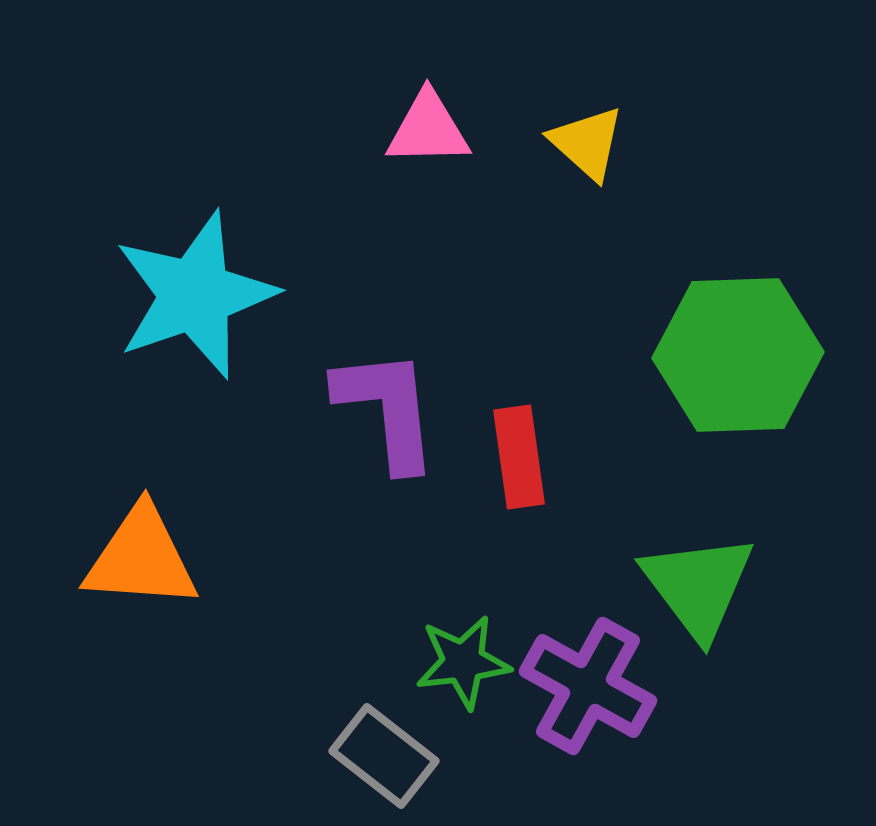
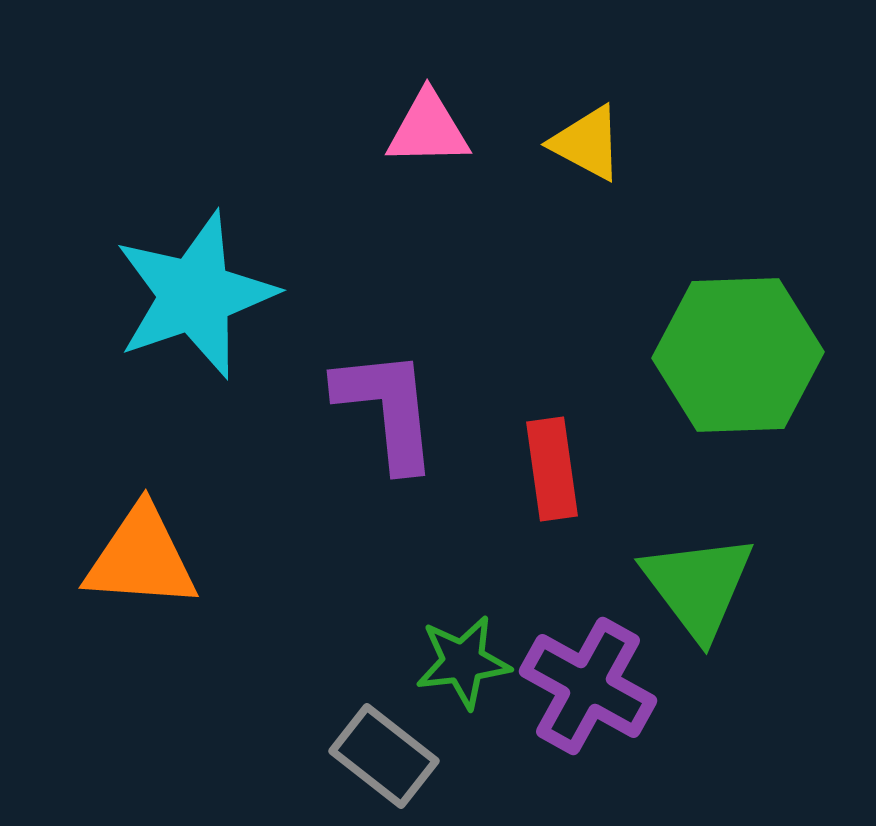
yellow triangle: rotated 14 degrees counterclockwise
red rectangle: moved 33 px right, 12 px down
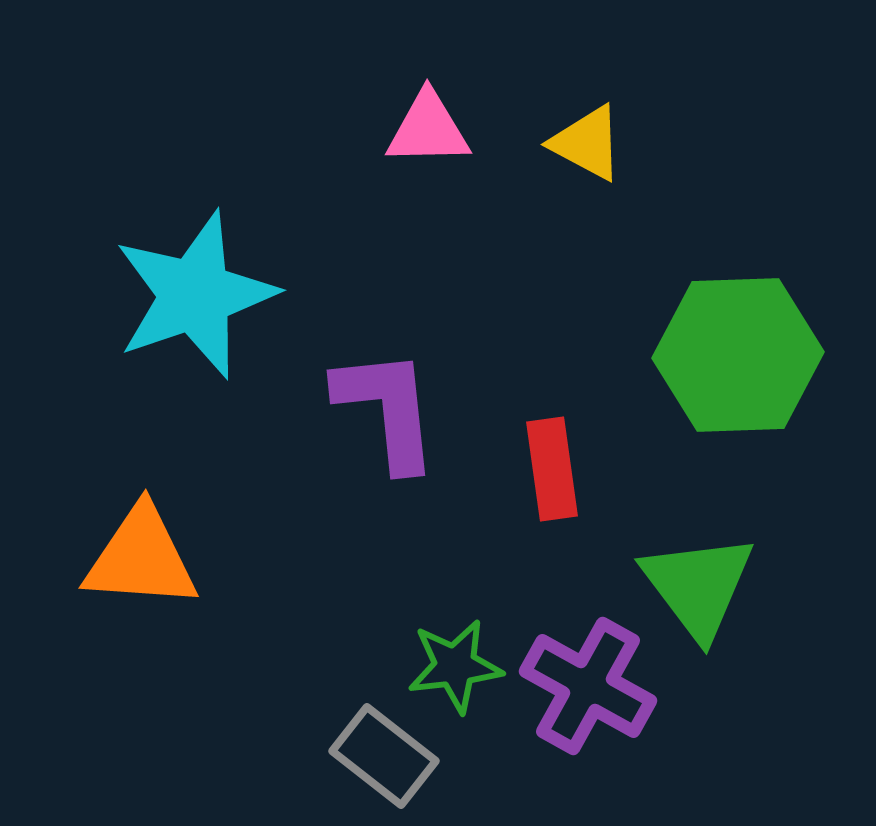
green star: moved 8 px left, 4 px down
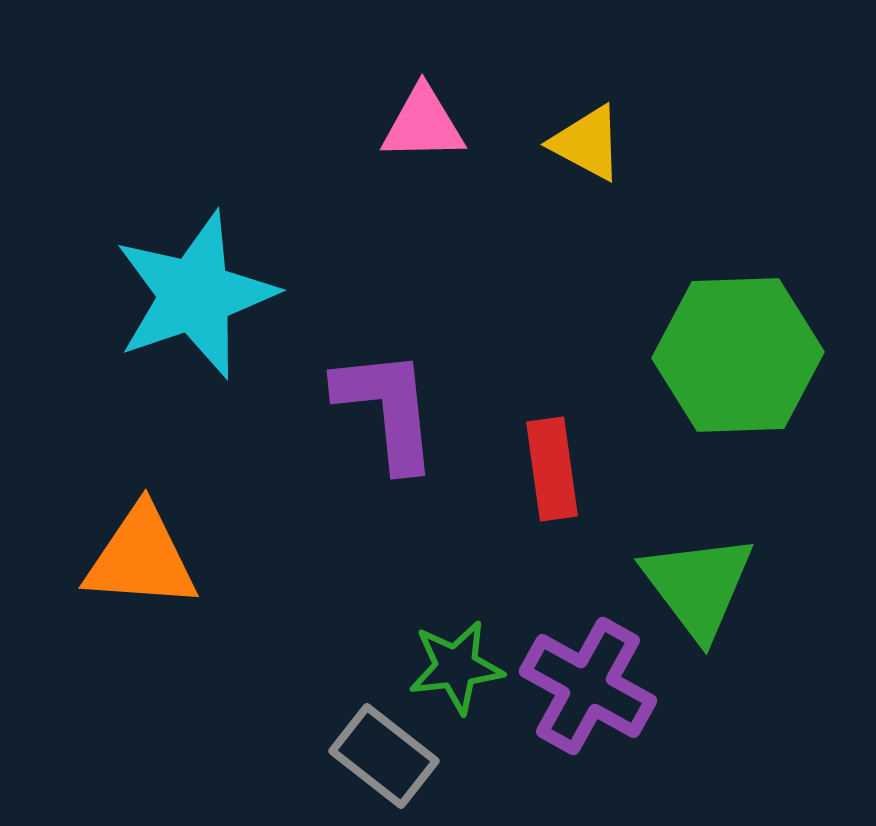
pink triangle: moved 5 px left, 5 px up
green star: moved 1 px right, 1 px down
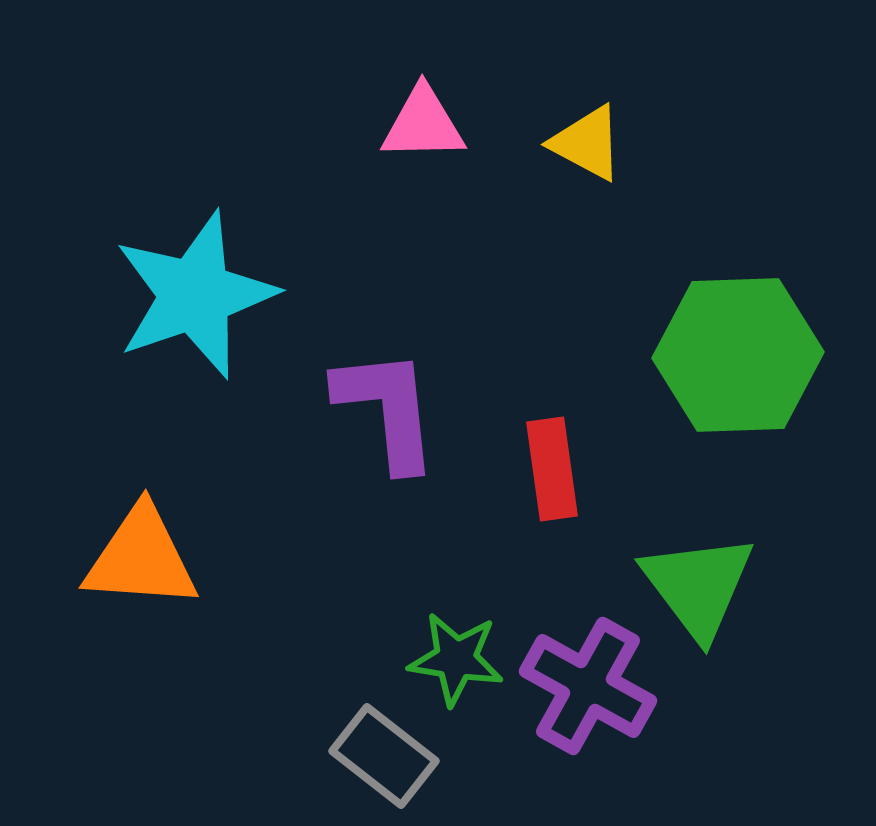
green star: moved 8 px up; rotated 16 degrees clockwise
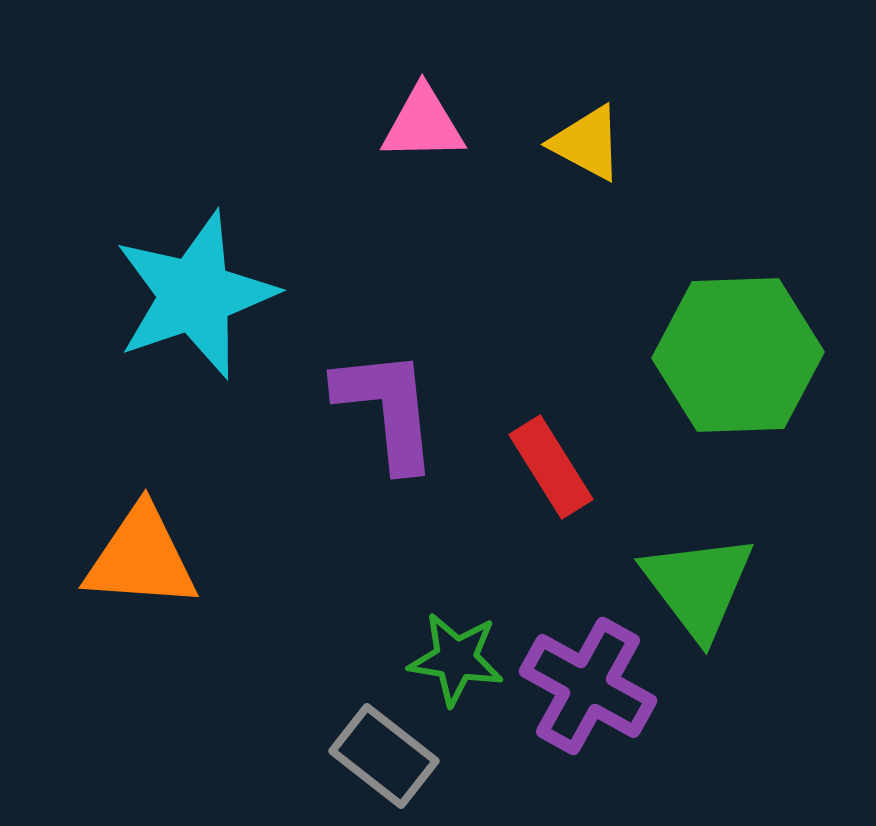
red rectangle: moved 1 px left, 2 px up; rotated 24 degrees counterclockwise
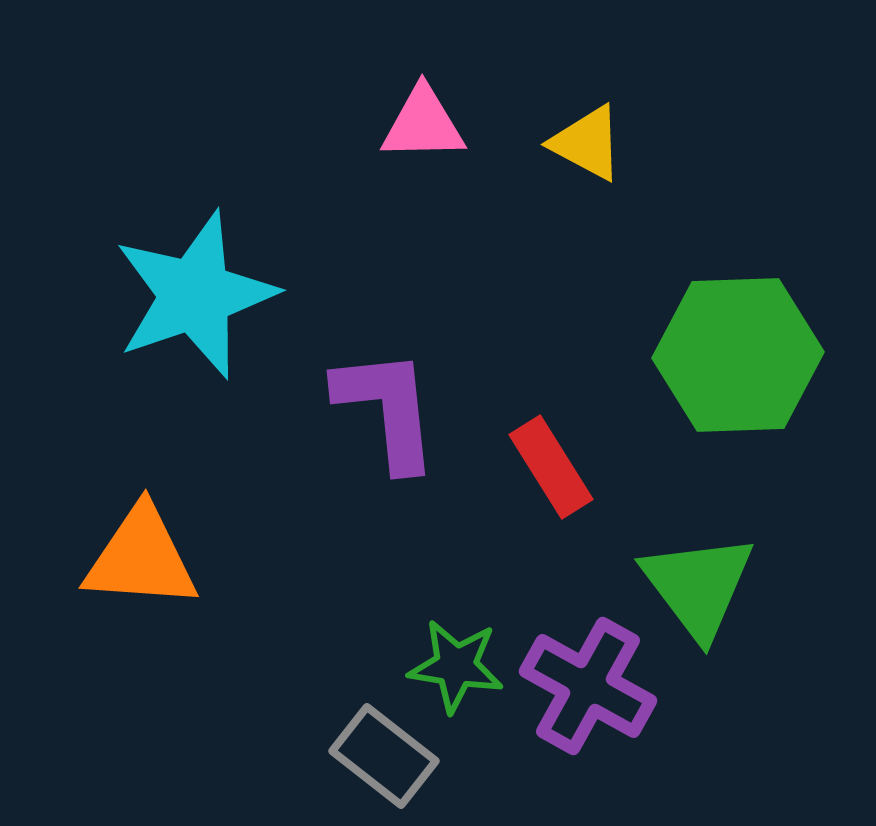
green star: moved 7 px down
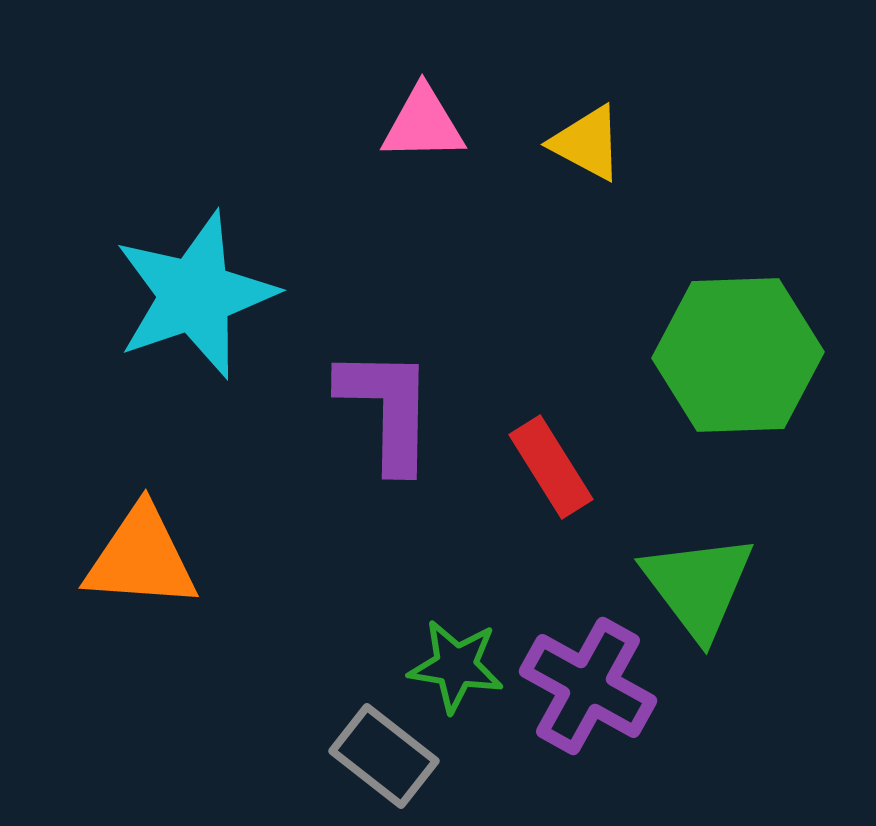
purple L-shape: rotated 7 degrees clockwise
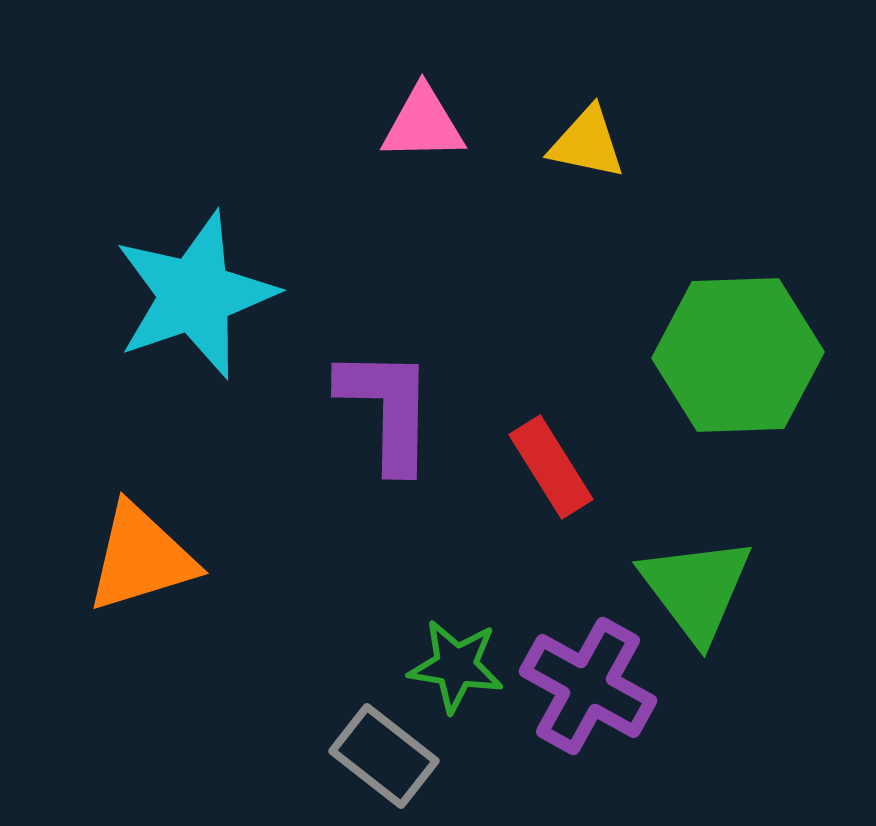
yellow triangle: rotated 16 degrees counterclockwise
orange triangle: rotated 21 degrees counterclockwise
green triangle: moved 2 px left, 3 px down
